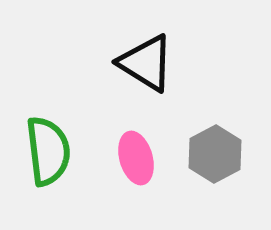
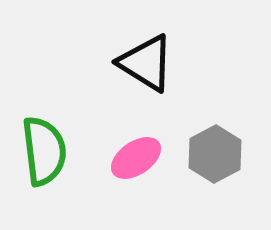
green semicircle: moved 4 px left
pink ellipse: rotated 72 degrees clockwise
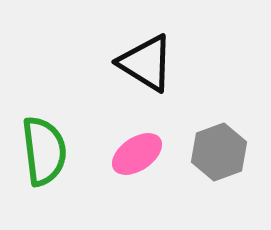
gray hexagon: moved 4 px right, 2 px up; rotated 8 degrees clockwise
pink ellipse: moved 1 px right, 4 px up
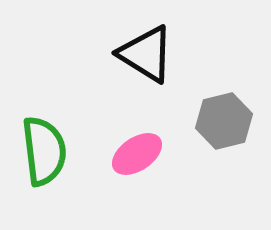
black triangle: moved 9 px up
gray hexagon: moved 5 px right, 31 px up; rotated 6 degrees clockwise
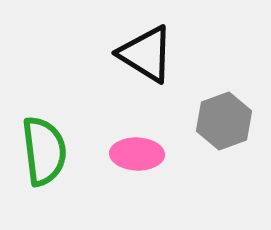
gray hexagon: rotated 6 degrees counterclockwise
pink ellipse: rotated 36 degrees clockwise
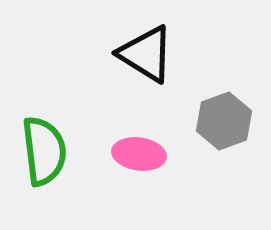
pink ellipse: moved 2 px right; rotated 6 degrees clockwise
